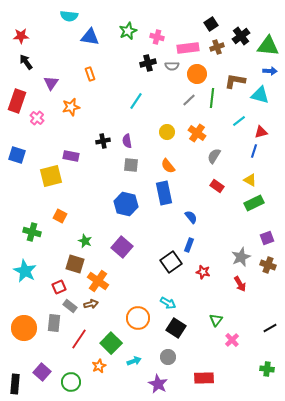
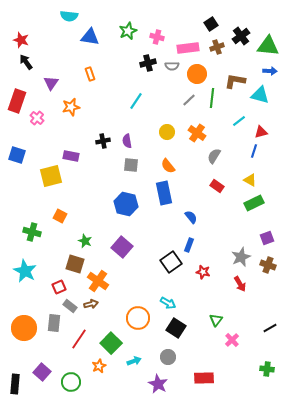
red star at (21, 36): moved 4 px down; rotated 21 degrees clockwise
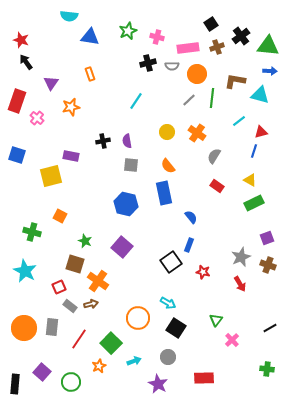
gray rectangle at (54, 323): moved 2 px left, 4 px down
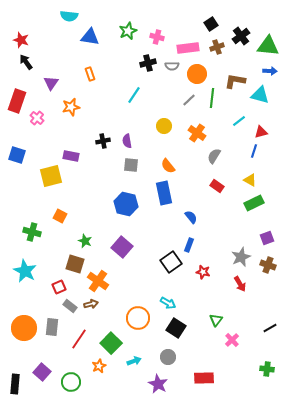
cyan line at (136, 101): moved 2 px left, 6 px up
yellow circle at (167, 132): moved 3 px left, 6 px up
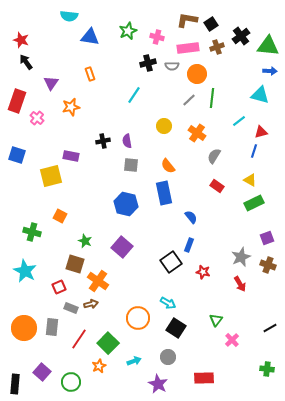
brown L-shape at (235, 81): moved 48 px left, 61 px up
gray rectangle at (70, 306): moved 1 px right, 2 px down; rotated 16 degrees counterclockwise
green square at (111, 343): moved 3 px left
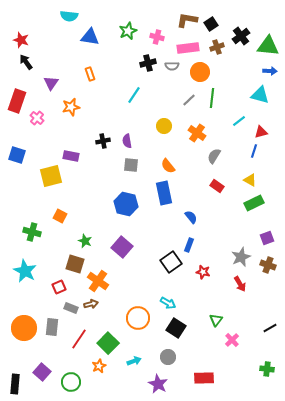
orange circle at (197, 74): moved 3 px right, 2 px up
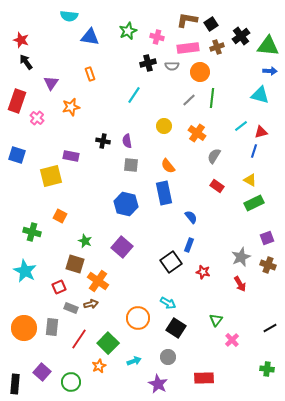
cyan line at (239, 121): moved 2 px right, 5 px down
black cross at (103, 141): rotated 24 degrees clockwise
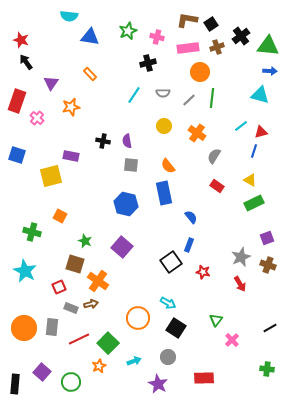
gray semicircle at (172, 66): moved 9 px left, 27 px down
orange rectangle at (90, 74): rotated 24 degrees counterclockwise
red line at (79, 339): rotated 30 degrees clockwise
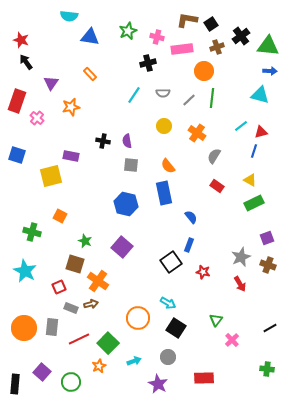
pink rectangle at (188, 48): moved 6 px left, 1 px down
orange circle at (200, 72): moved 4 px right, 1 px up
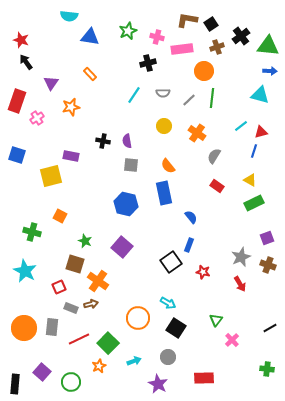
pink cross at (37, 118): rotated 16 degrees clockwise
